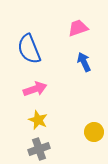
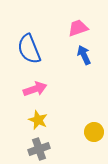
blue arrow: moved 7 px up
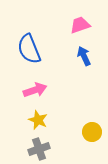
pink trapezoid: moved 2 px right, 3 px up
blue arrow: moved 1 px down
pink arrow: moved 1 px down
yellow circle: moved 2 px left
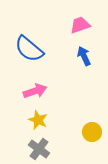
blue semicircle: rotated 28 degrees counterclockwise
pink arrow: moved 1 px down
gray cross: rotated 35 degrees counterclockwise
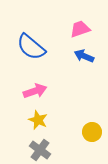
pink trapezoid: moved 4 px down
blue semicircle: moved 2 px right, 2 px up
blue arrow: rotated 42 degrees counterclockwise
gray cross: moved 1 px right, 1 px down
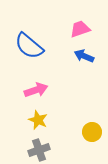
blue semicircle: moved 2 px left, 1 px up
pink arrow: moved 1 px right, 1 px up
gray cross: moved 1 px left; rotated 35 degrees clockwise
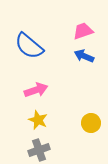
pink trapezoid: moved 3 px right, 2 px down
yellow circle: moved 1 px left, 9 px up
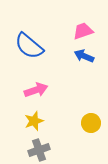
yellow star: moved 4 px left, 1 px down; rotated 30 degrees clockwise
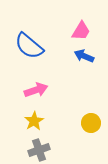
pink trapezoid: moved 2 px left; rotated 140 degrees clockwise
yellow star: rotated 12 degrees counterclockwise
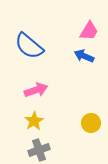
pink trapezoid: moved 8 px right
